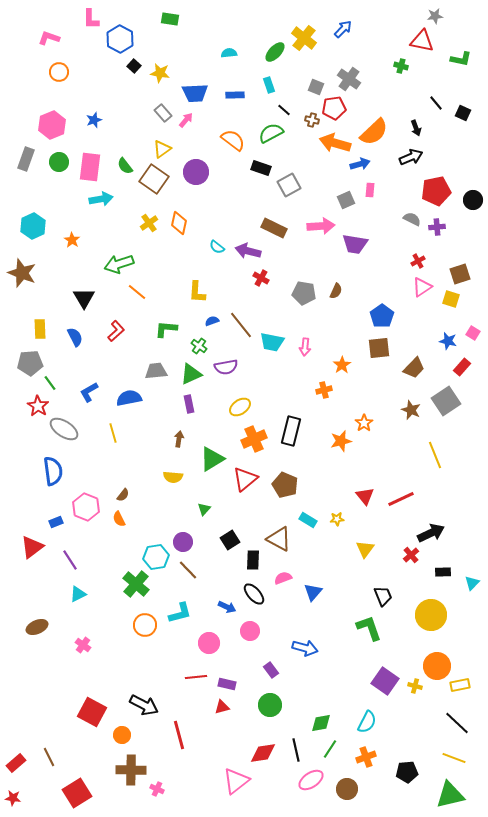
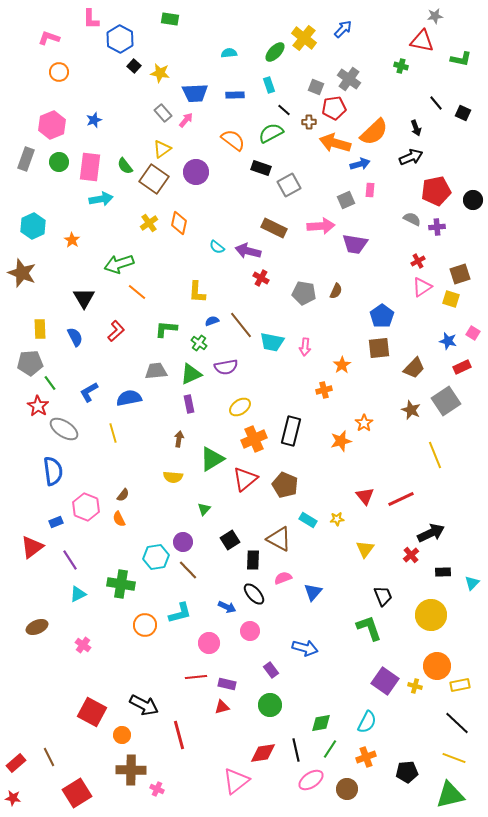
brown cross at (312, 120): moved 3 px left, 2 px down; rotated 16 degrees counterclockwise
green cross at (199, 346): moved 3 px up
red rectangle at (462, 367): rotated 24 degrees clockwise
green cross at (136, 584): moved 15 px left; rotated 32 degrees counterclockwise
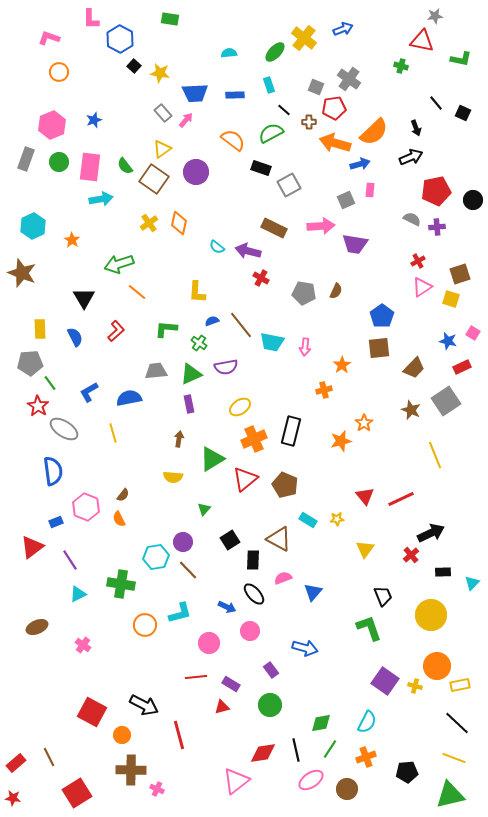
blue arrow at (343, 29): rotated 24 degrees clockwise
purple rectangle at (227, 684): moved 4 px right; rotated 18 degrees clockwise
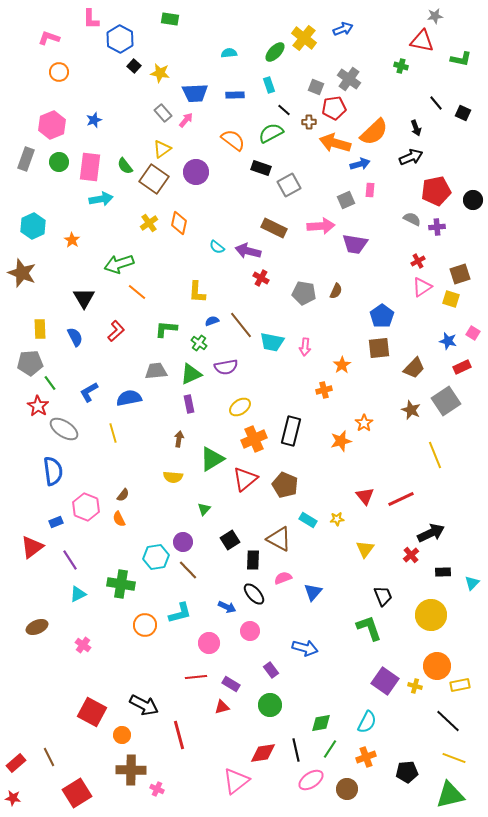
black line at (457, 723): moved 9 px left, 2 px up
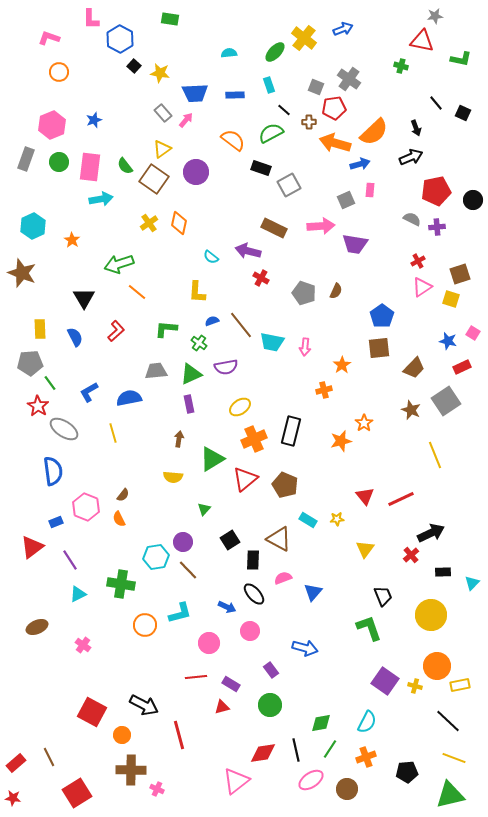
cyan semicircle at (217, 247): moved 6 px left, 10 px down
gray pentagon at (304, 293): rotated 10 degrees clockwise
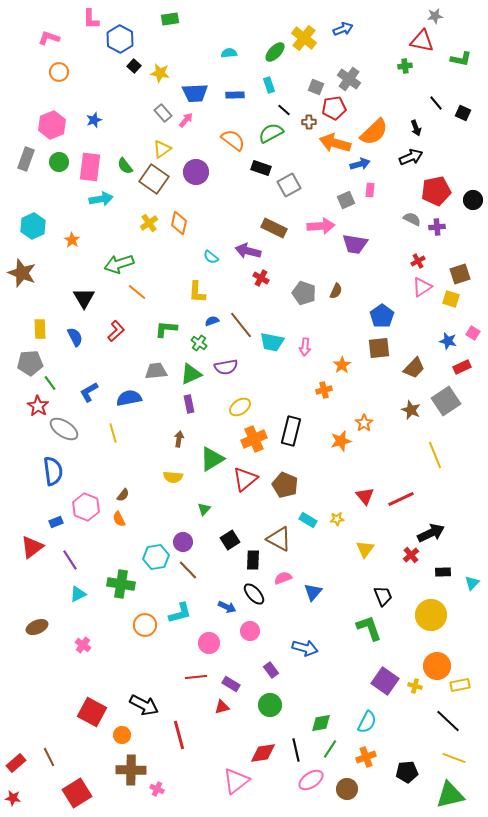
green rectangle at (170, 19): rotated 18 degrees counterclockwise
green cross at (401, 66): moved 4 px right; rotated 24 degrees counterclockwise
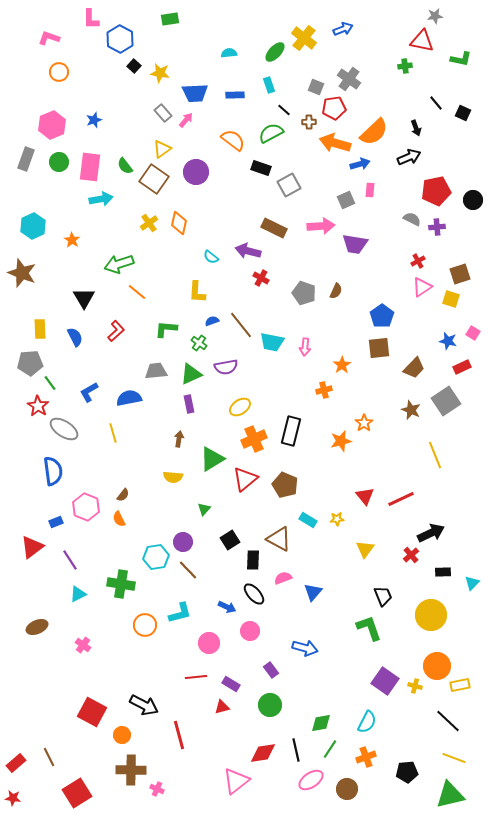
black arrow at (411, 157): moved 2 px left
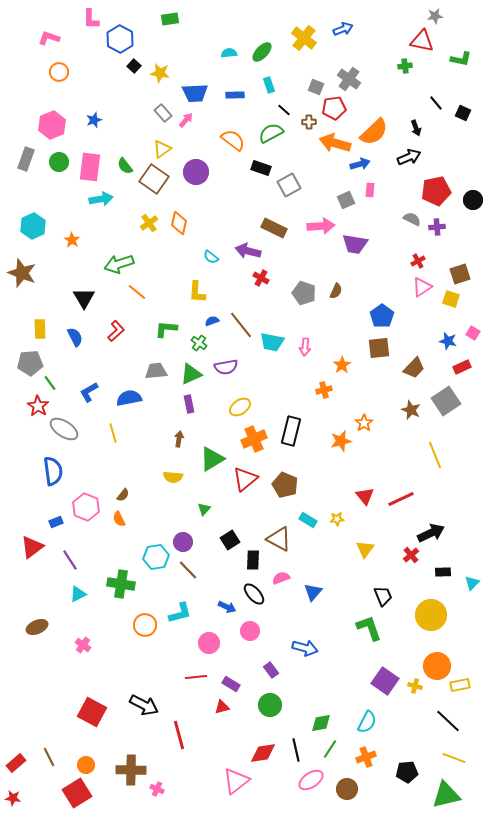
green ellipse at (275, 52): moved 13 px left
pink semicircle at (283, 578): moved 2 px left
orange circle at (122, 735): moved 36 px left, 30 px down
green triangle at (450, 795): moved 4 px left
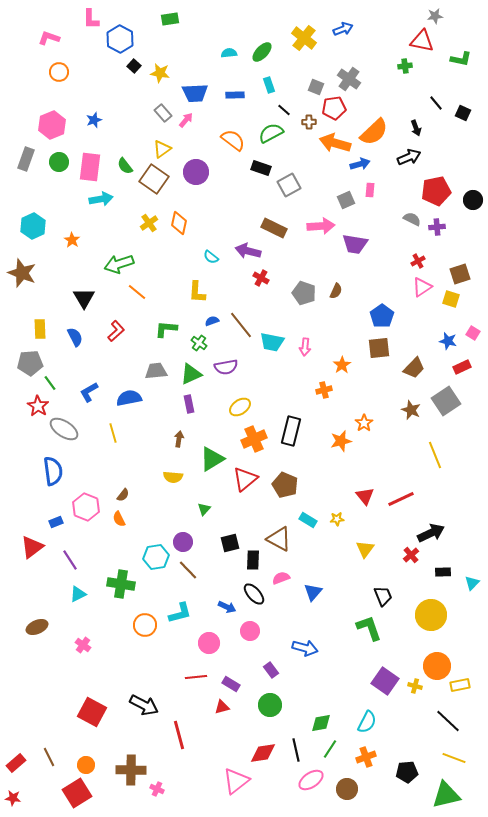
black square at (230, 540): moved 3 px down; rotated 18 degrees clockwise
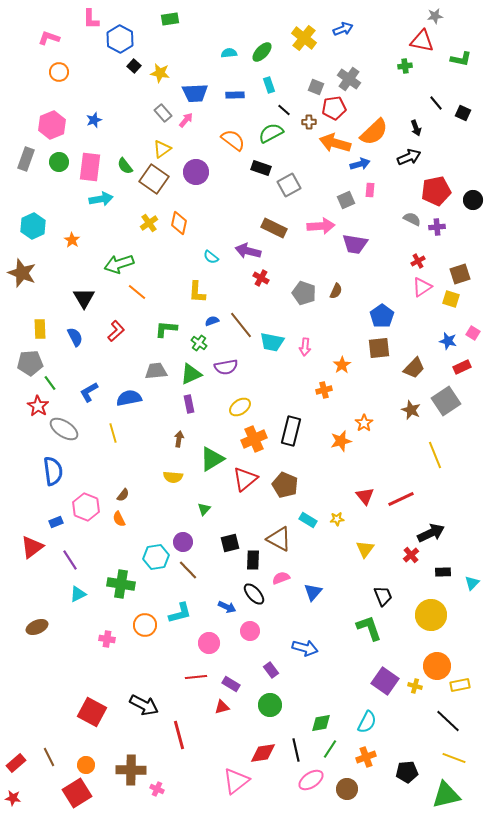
pink cross at (83, 645): moved 24 px right, 6 px up; rotated 28 degrees counterclockwise
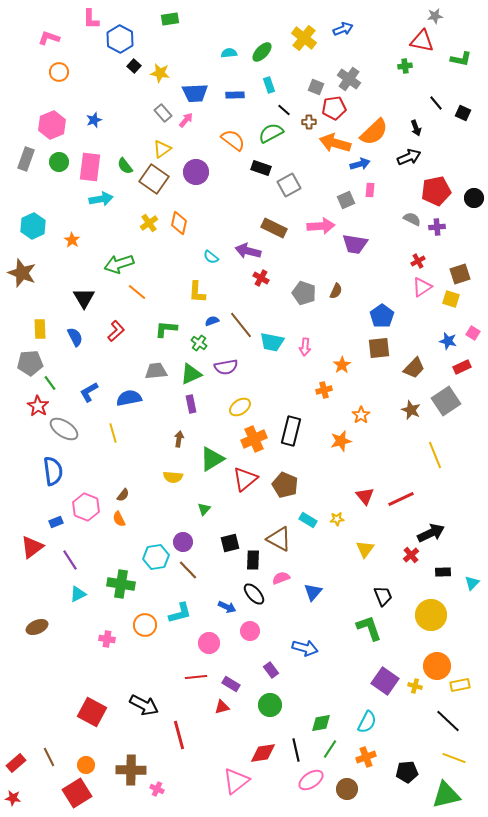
black circle at (473, 200): moved 1 px right, 2 px up
purple rectangle at (189, 404): moved 2 px right
orange star at (364, 423): moved 3 px left, 8 px up
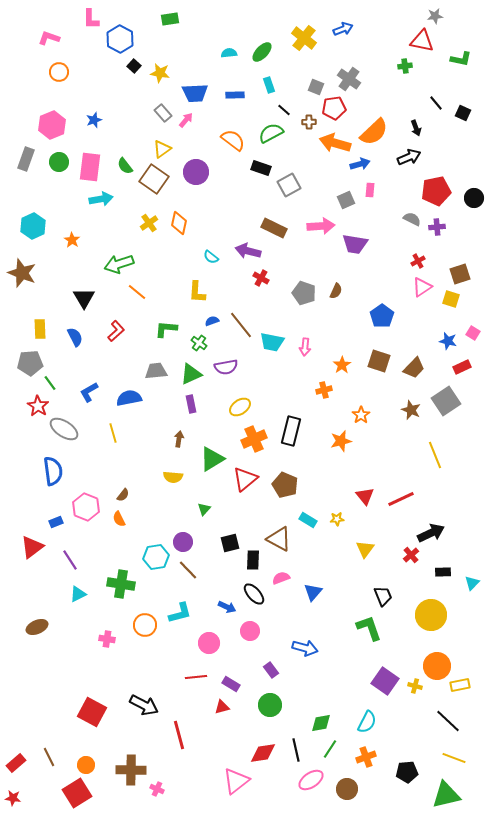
brown square at (379, 348): moved 13 px down; rotated 25 degrees clockwise
